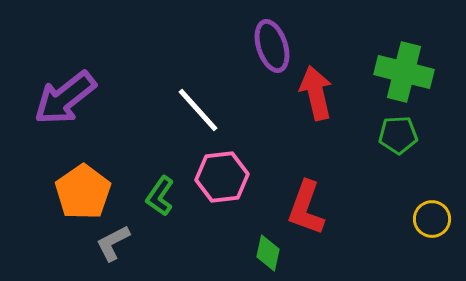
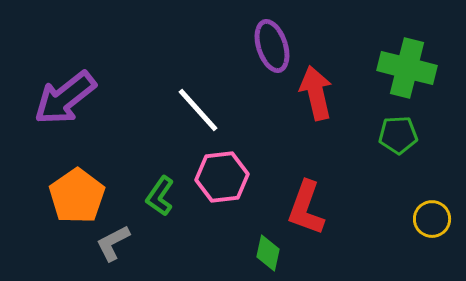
green cross: moved 3 px right, 4 px up
orange pentagon: moved 6 px left, 4 px down
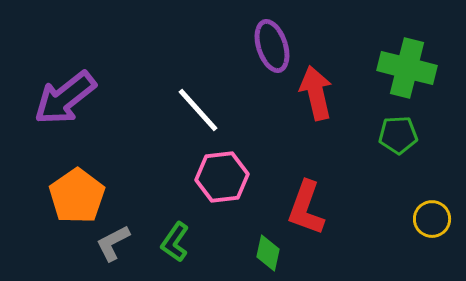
green L-shape: moved 15 px right, 46 px down
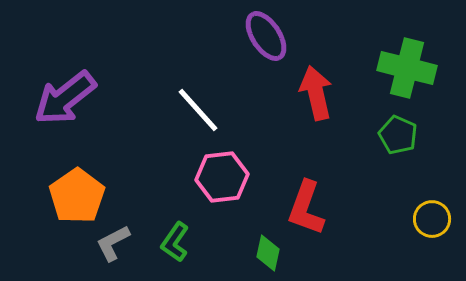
purple ellipse: moved 6 px left, 10 px up; rotated 15 degrees counterclockwise
green pentagon: rotated 27 degrees clockwise
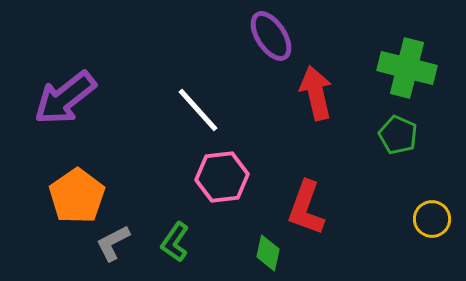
purple ellipse: moved 5 px right
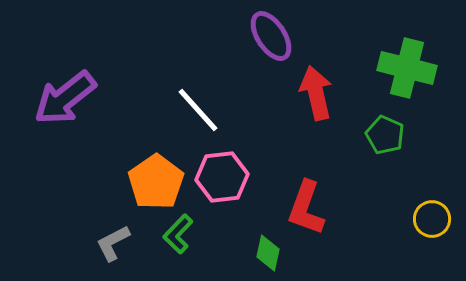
green pentagon: moved 13 px left
orange pentagon: moved 79 px right, 14 px up
green L-shape: moved 3 px right, 8 px up; rotated 9 degrees clockwise
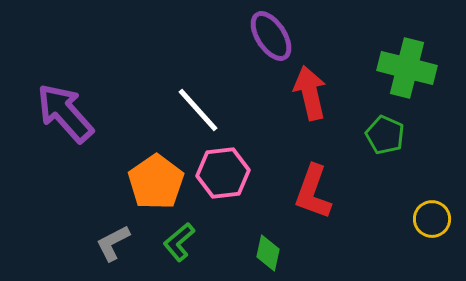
red arrow: moved 6 px left
purple arrow: moved 15 px down; rotated 86 degrees clockwise
pink hexagon: moved 1 px right, 4 px up
red L-shape: moved 7 px right, 16 px up
green L-shape: moved 1 px right, 8 px down; rotated 6 degrees clockwise
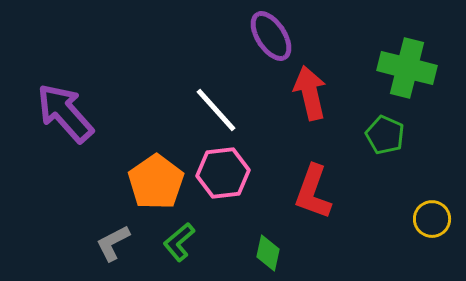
white line: moved 18 px right
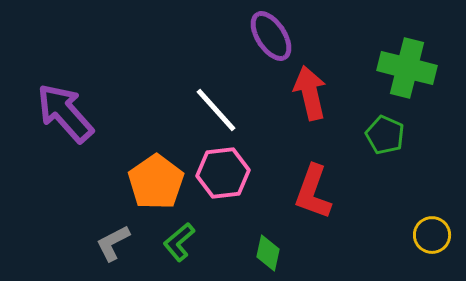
yellow circle: moved 16 px down
